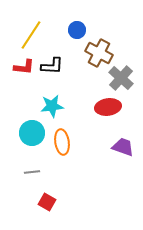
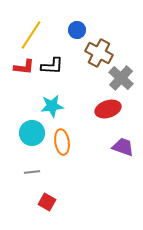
red ellipse: moved 2 px down; rotated 10 degrees counterclockwise
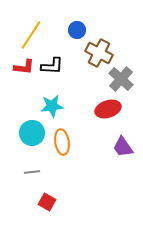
gray cross: moved 1 px down
purple trapezoid: rotated 145 degrees counterclockwise
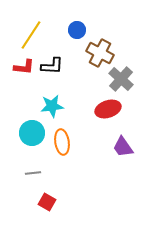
brown cross: moved 1 px right
gray line: moved 1 px right, 1 px down
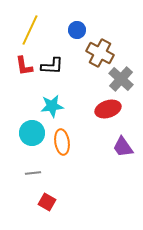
yellow line: moved 1 px left, 5 px up; rotated 8 degrees counterclockwise
red L-shape: moved 1 px up; rotated 75 degrees clockwise
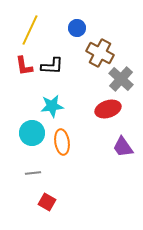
blue circle: moved 2 px up
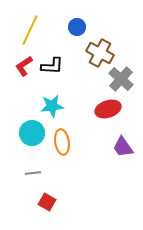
blue circle: moved 1 px up
red L-shape: rotated 65 degrees clockwise
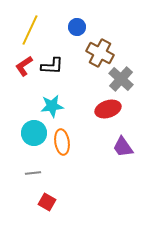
cyan circle: moved 2 px right
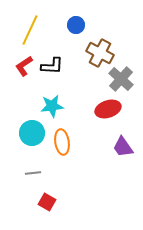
blue circle: moved 1 px left, 2 px up
cyan circle: moved 2 px left
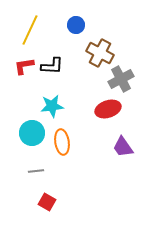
red L-shape: rotated 25 degrees clockwise
gray cross: rotated 20 degrees clockwise
gray line: moved 3 px right, 2 px up
